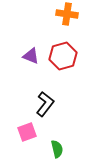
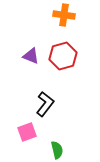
orange cross: moved 3 px left, 1 px down
green semicircle: moved 1 px down
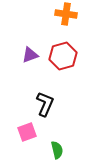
orange cross: moved 2 px right, 1 px up
purple triangle: moved 1 px left, 1 px up; rotated 42 degrees counterclockwise
black L-shape: rotated 15 degrees counterclockwise
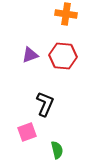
red hexagon: rotated 20 degrees clockwise
